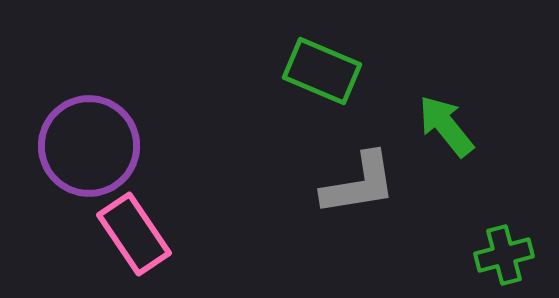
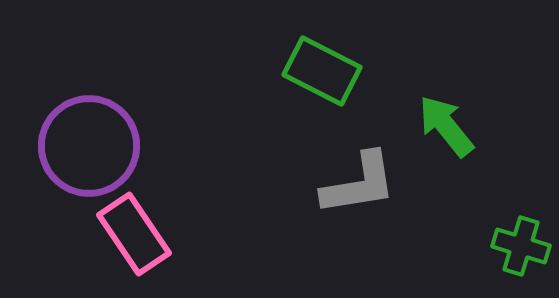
green rectangle: rotated 4 degrees clockwise
green cross: moved 17 px right, 9 px up; rotated 32 degrees clockwise
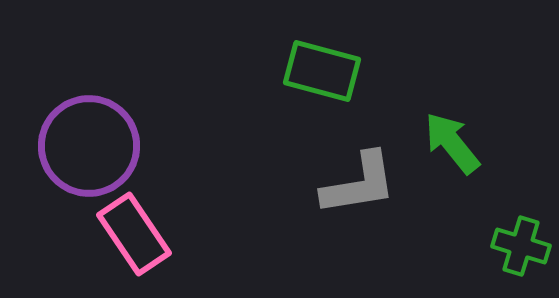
green rectangle: rotated 12 degrees counterclockwise
green arrow: moved 6 px right, 17 px down
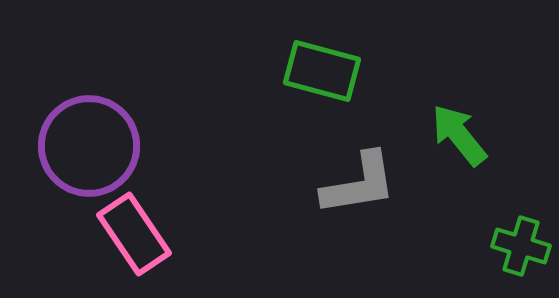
green arrow: moved 7 px right, 8 px up
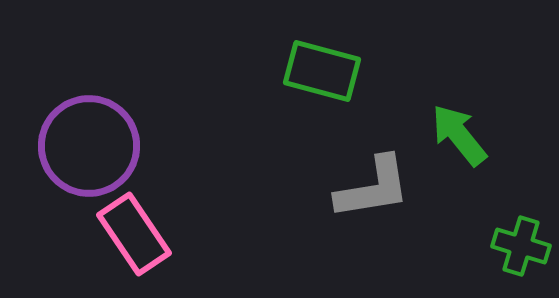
gray L-shape: moved 14 px right, 4 px down
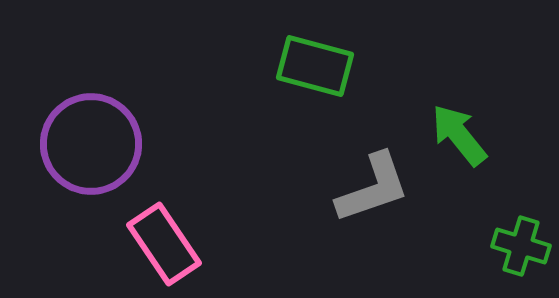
green rectangle: moved 7 px left, 5 px up
purple circle: moved 2 px right, 2 px up
gray L-shape: rotated 10 degrees counterclockwise
pink rectangle: moved 30 px right, 10 px down
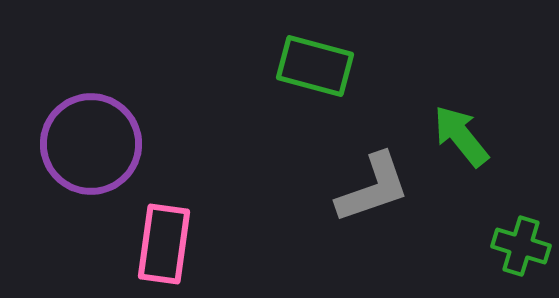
green arrow: moved 2 px right, 1 px down
pink rectangle: rotated 42 degrees clockwise
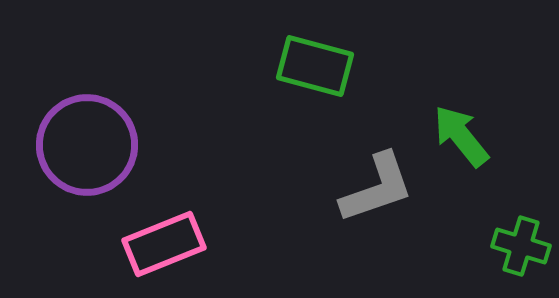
purple circle: moved 4 px left, 1 px down
gray L-shape: moved 4 px right
pink rectangle: rotated 60 degrees clockwise
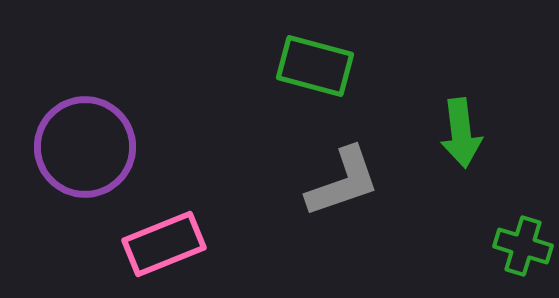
green arrow: moved 3 px up; rotated 148 degrees counterclockwise
purple circle: moved 2 px left, 2 px down
gray L-shape: moved 34 px left, 6 px up
green cross: moved 2 px right
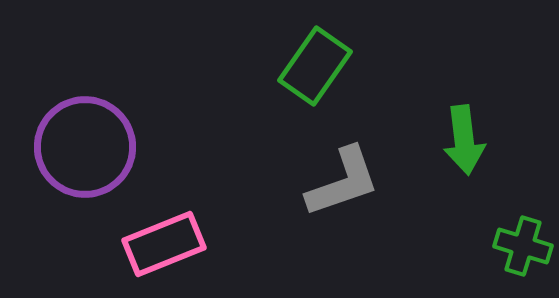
green rectangle: rotated 70 degrees counterclockwise
green arrow: moved 3 px right, 7 px down
